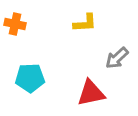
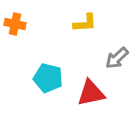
cyan pentagon: moved 18 px right; rotated 16 degrees clockwise
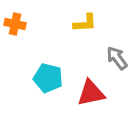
gray arrow: rotated 95 degrees clockwise
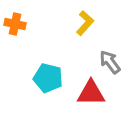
yellow L-shape: rotated 45 degrees counterclockwise
gray arrow: moved 7 px left, 4 px down
red triangle: rotated 12 degrees clockwise
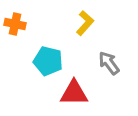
gray arrow: moved 1 px left, 1 px down
cyan pentagon: moved 17 px up
red triangle: moved 17 px left
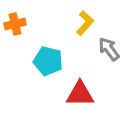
orange cross: rotated 25 degrees counterclockwise
gray arrow: moved 14 px up
red triangle: moved 6 px right, 1 px down
